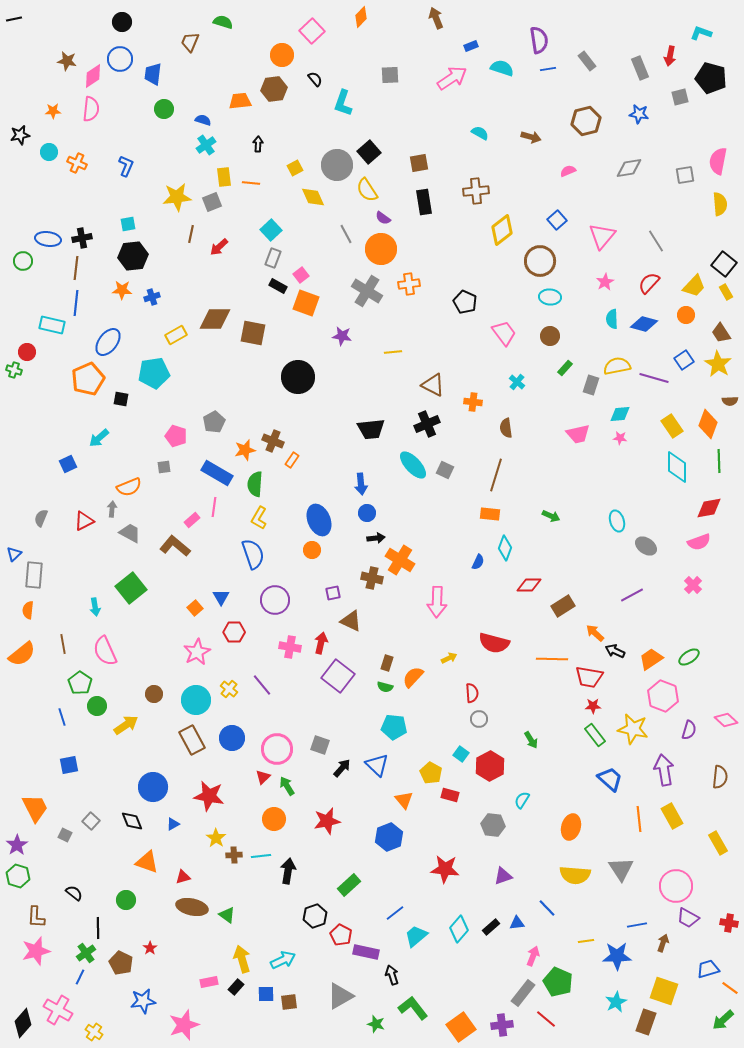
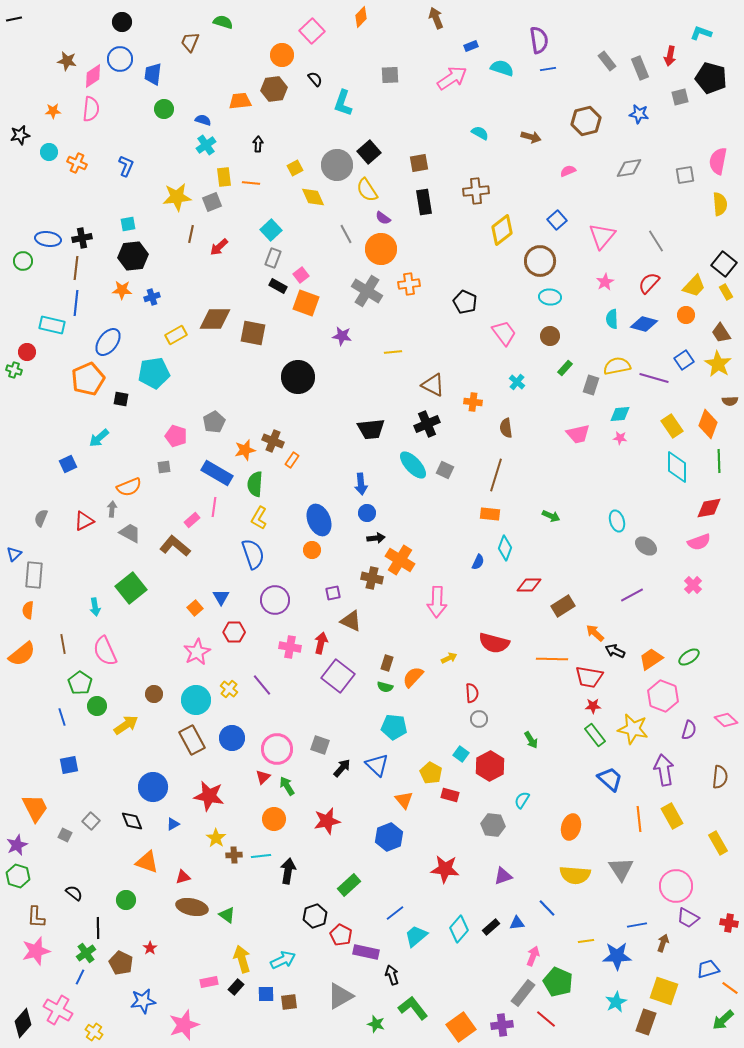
gray rectangle at (587, 61): moved 20 px right
purple star at (17, 845): rotated 10 degrees clockwise
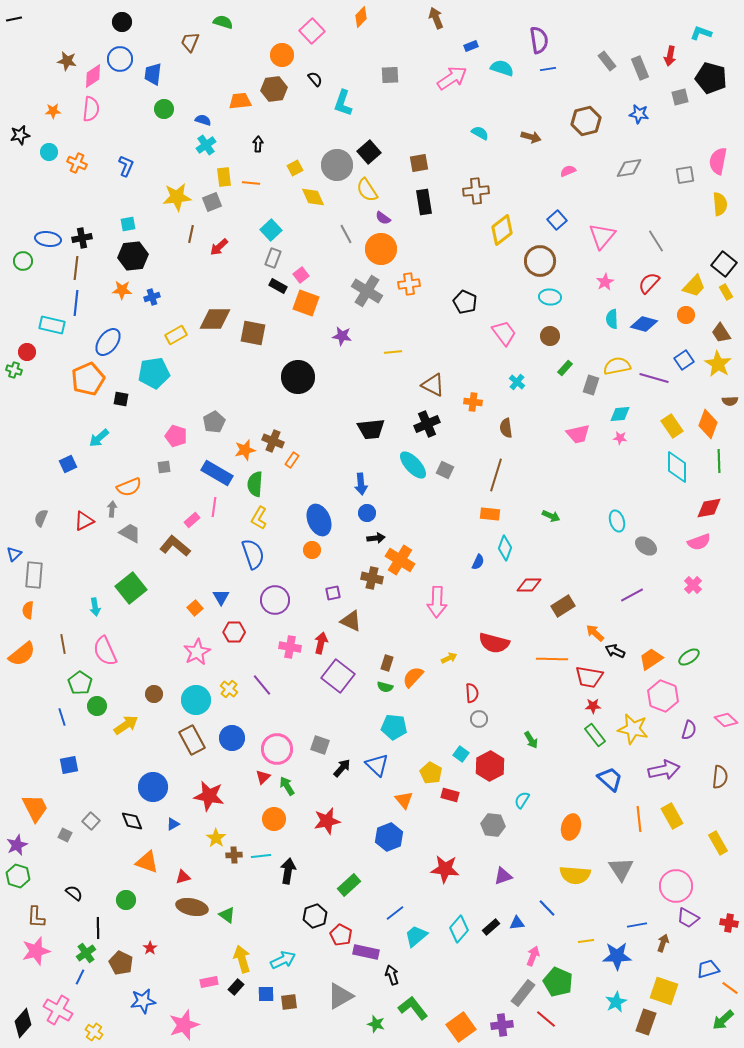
purple arrow at (664, 770): rotated 88 degrees clockwise
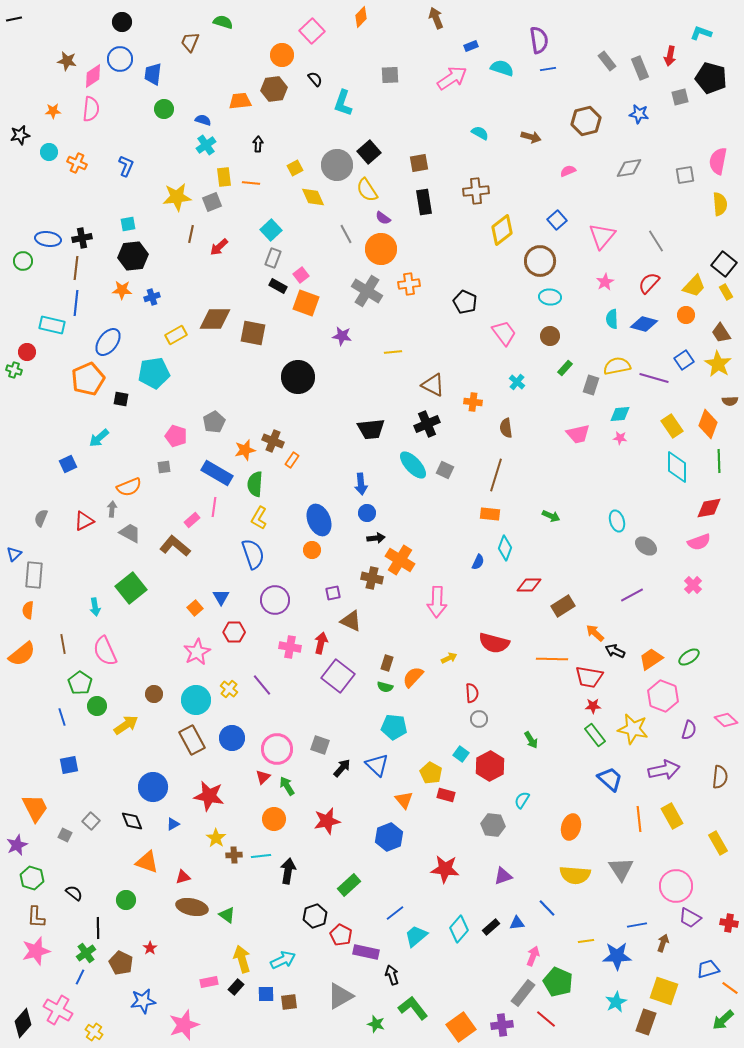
red rectangle at (450, 795): moved 4 px left
green hexagon at (18, 876): moved 14 px right, 2 px down
purple trapezoid at (688, 918): moved 2 px right
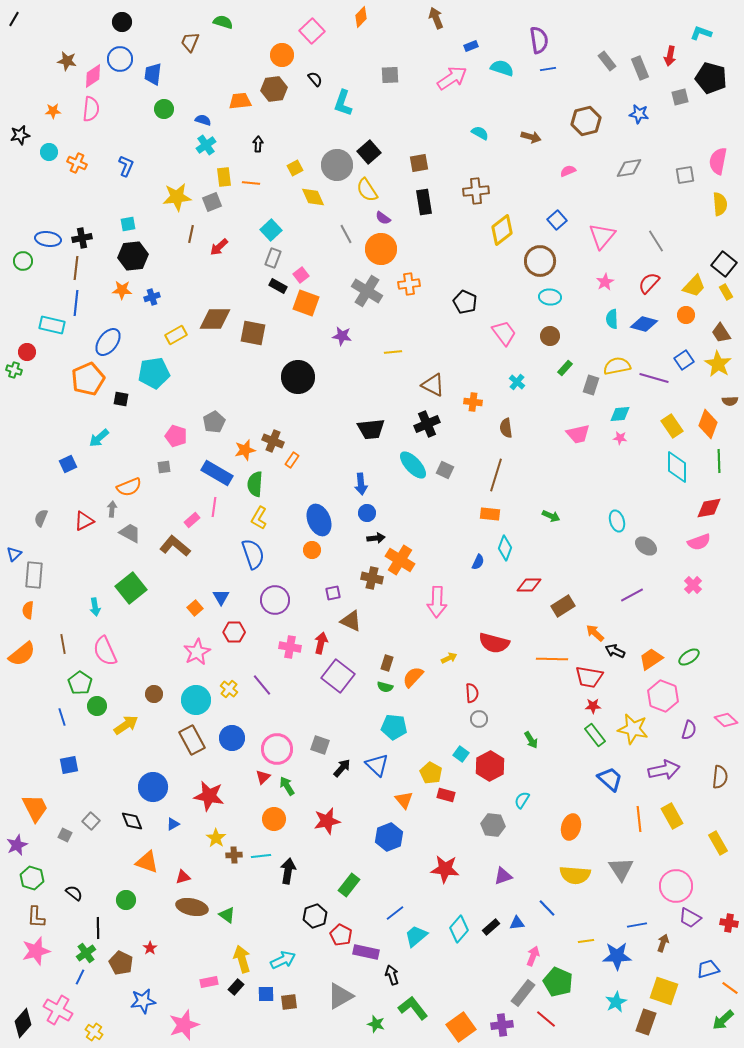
black line at (14, 19): rotated 49 degrees counterclockwise
green rectangle at (349, 885): rotated 10 degrees counterclockwise
